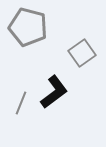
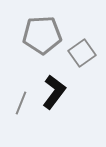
gray pentagon: moved 14 px right, 8 px down; rotated 18 degrees counterclockwise
black L-shape: rotated 16 degrees counterclockwise
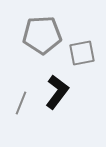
gray square: rotated 24 degrees clockwise
black L-shape: moved 3 px right
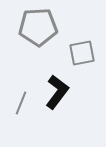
gray pentagon: moved 4 px left, 8 px up
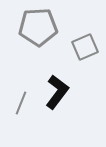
gray square: moved 3 px right, 6 px up; rotated 12 degrees counterclockwise
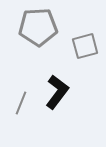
gray square: moved 1 px up; rotated 8 degrees clockwise
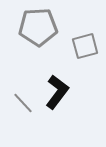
gray line: moved 2 px right; rotated 65 degrees counterclockwise
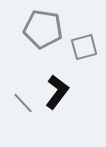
gray pentagon: moved 5 px right, 2 px down; rotated 12 degrees clockwise
gray square: moved 1 px left, 1 px down
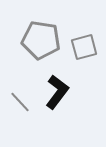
gray pentagon: moved 2 px left, 11 px down
gray line: moved 3 px left, 1 px up
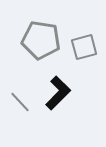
black L-shape: moved 1 px right, 1 px down; rotated 8 degrees clockwise
